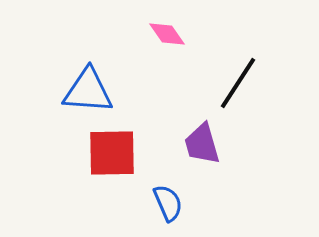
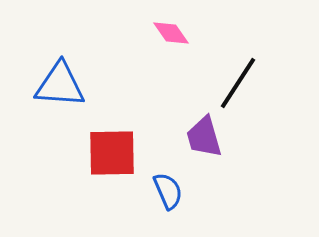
pink diamond: moved 4 px right, 1 px up
blue triangle: moved 28 px left, 6 px up
purple trapezoid: moved 2 px right, 7 px up
blue semicircle: moved 12 px up
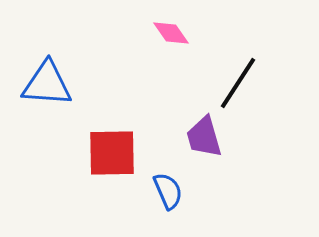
blue triangle: moved 13 px left, 1 px up
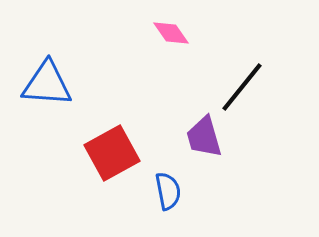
black line: moved 4 px right, 4 px down; rotated 6 degrees clockwise
red square: rotated 28 degrees counterclockwise
blue semicircle: rotated 12 degrees clockwise
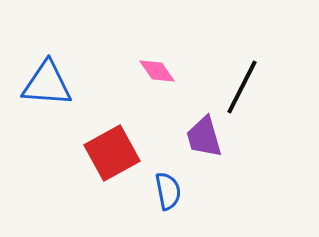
pink diamond: moved 14 px left, 38 px down
black line: rotated 12 degrees counterclockwise
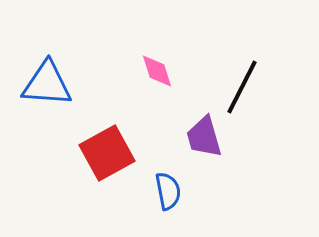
pink diamond: rotated 18 degrees clockwise
red square: moved 5 px left
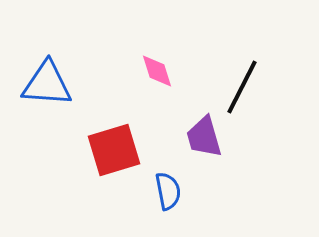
red square: moved 7 px right, 3 px up; rotated 12 degrees clockwise
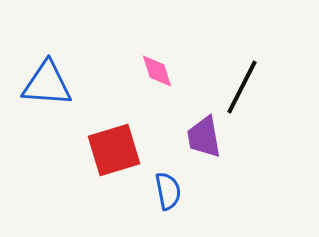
purple trapezoid: rotated 6 degrees clockwise
